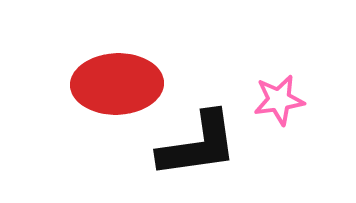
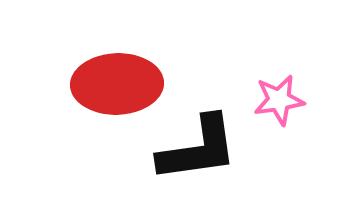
black L-shape: moved 4 px down
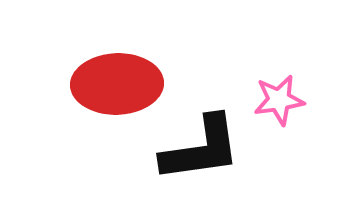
black L-shape: moved 3 px right
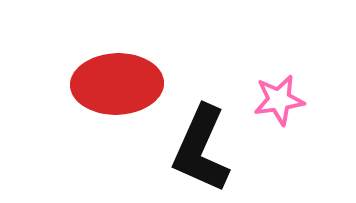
black L-shape: rotated 122 degrees clockwise
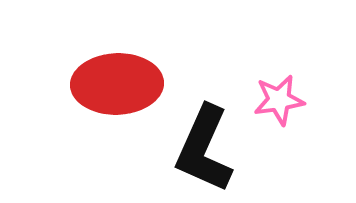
black L-shape: moved 3 px right
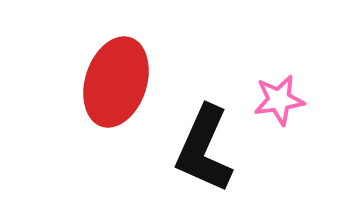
red ellipse: moved 1 px left, 2 px up; rotated 70 degrees counterclockwise
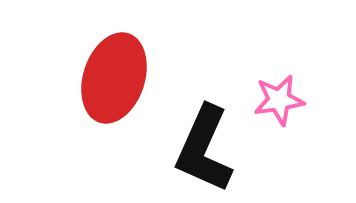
red ellipse: moved 2 px left, 4 px up
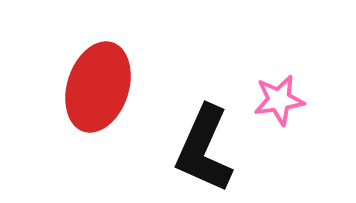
red ellipse: moved 16 px left, 9 px down
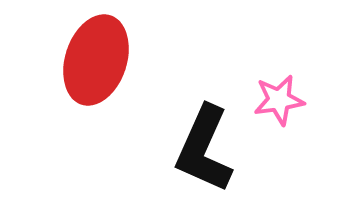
red ellipse: moved 2 px left, 27 px up
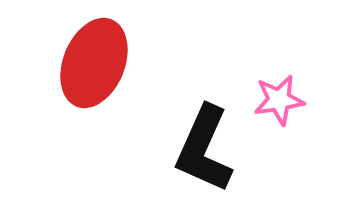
red ellipse: moved 2 px left, 3 px down; rotated 4 degrees clockwise
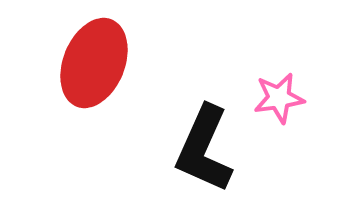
pink star: moved 2 px up
